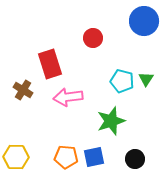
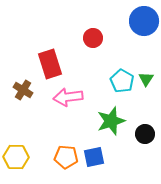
cyan pentagon: rotated 15 degrees clockwise
black circle: moved 10 px right, 25 px up
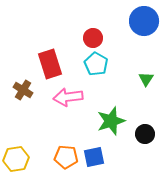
cyan pentagon: moved 26 px left, 17 px up
yellow hexagon: moved 2 px down; rotated 10 degrees counterclockwise
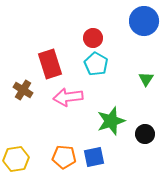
orange pentagon: moved 2 px left
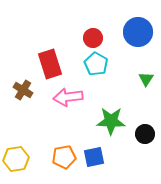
blue circle: moved 6 px left, 11 px down
green star: rotated 20 degrees clockwise
orange pentagon: rotated 15 degrees counterclockwise
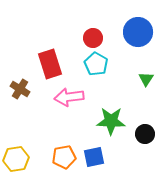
brown cross: moved 3 px left, 1 px up
pink arrow: moved 1 px right
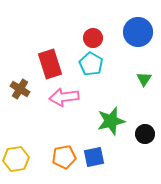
cyan pentagon: moved 5 px left
green triangle: moved 2 px left
pink arrow: moved 5 px left
green star: rotated 16 degrees counterclockwise
